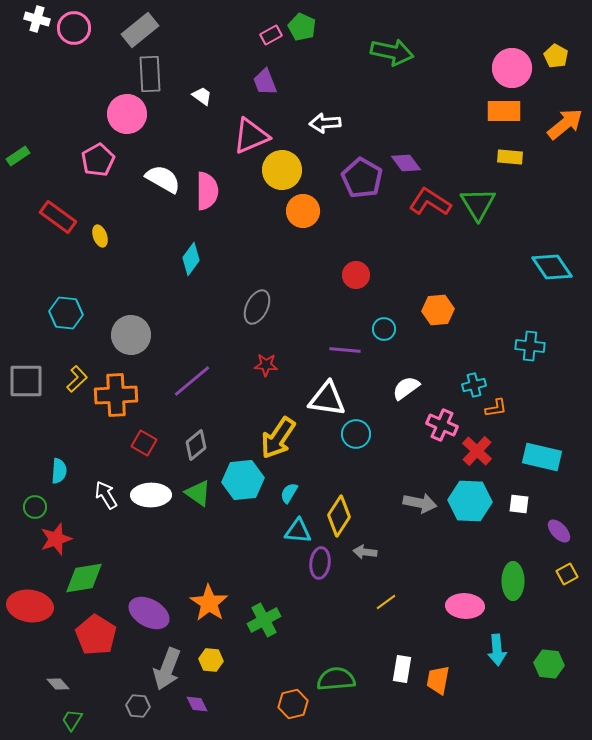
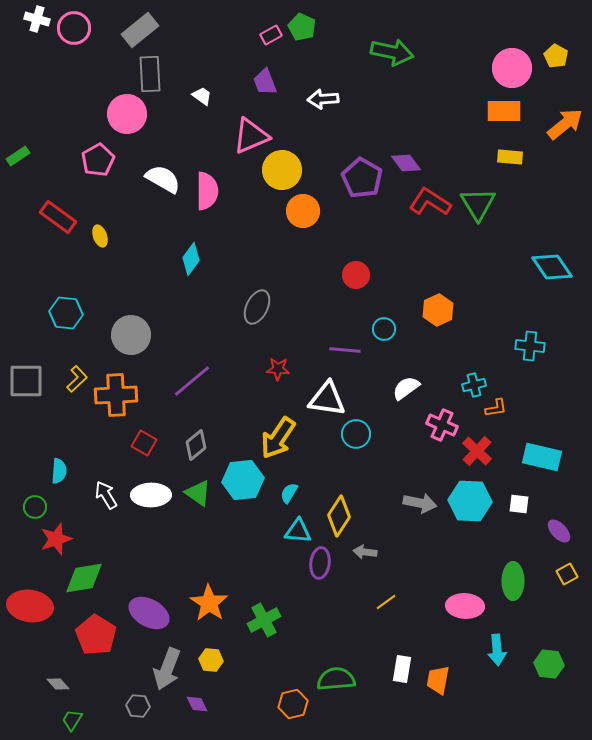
white arrow at (325, 123): moved 2 px left, 24 px up
orange hexagon at (438, 310): rotated 20 degrees counterclockwise
red star at (266, 365): moved 12 px right, 4 px down
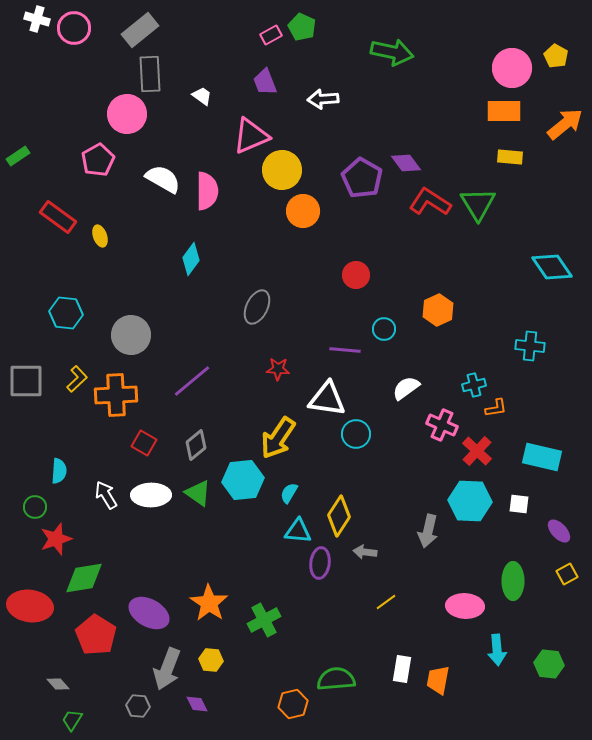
gray arrow at (420, 503): moved 8 px right, 28 px down; rotated 92 degrees clockwise
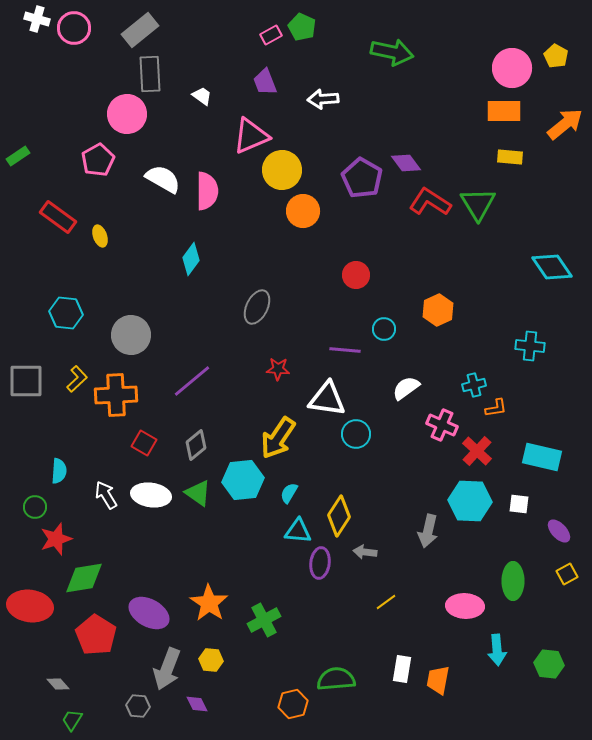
white ellipse at (151, 495): rotated 9 degrees clockwise
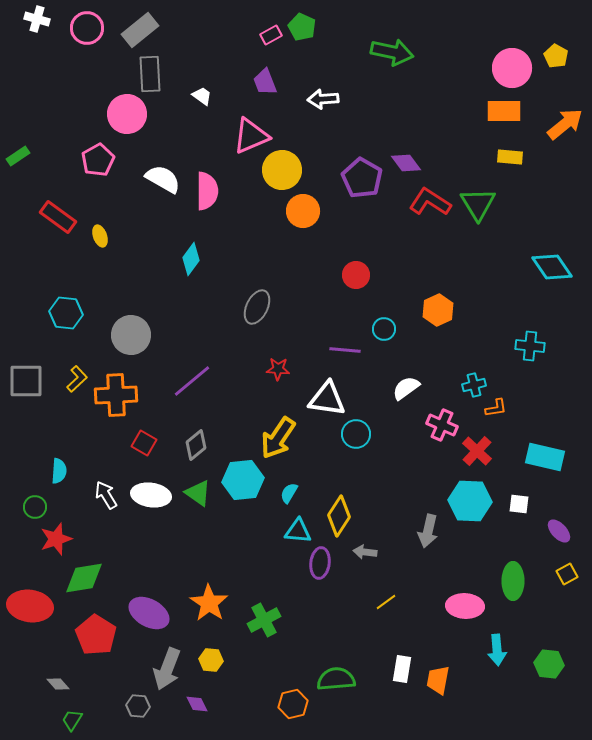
pink circle at (74, 28): moved 13 px right
cyan rectangle at (542, 457): moved 3 px right
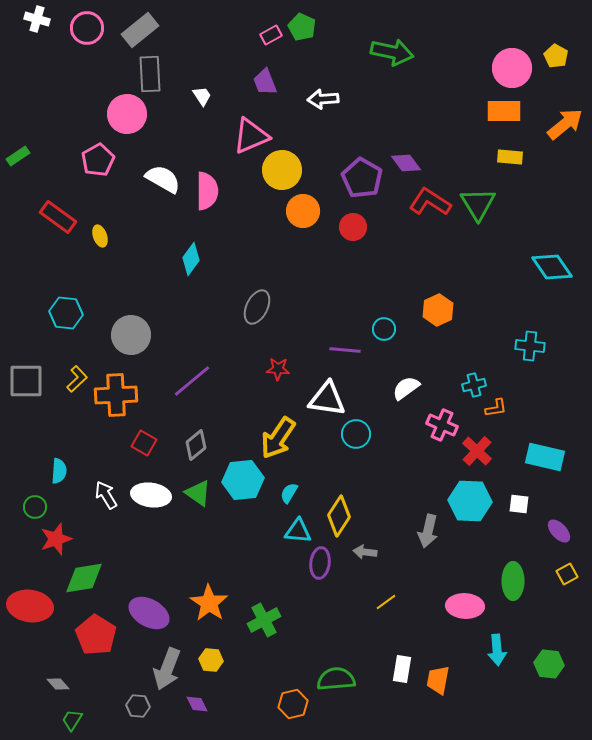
white trapezoid at (202, 96): rotated 20 degrees clockwise
red circle at (356, 275): moved 3 px left, 48 px up
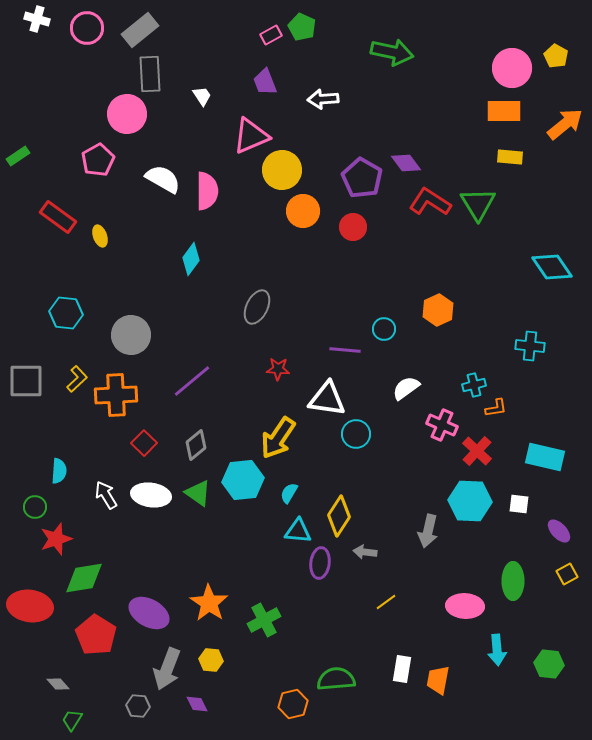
red square at (144, 443): rotated 15 degrees clockwise
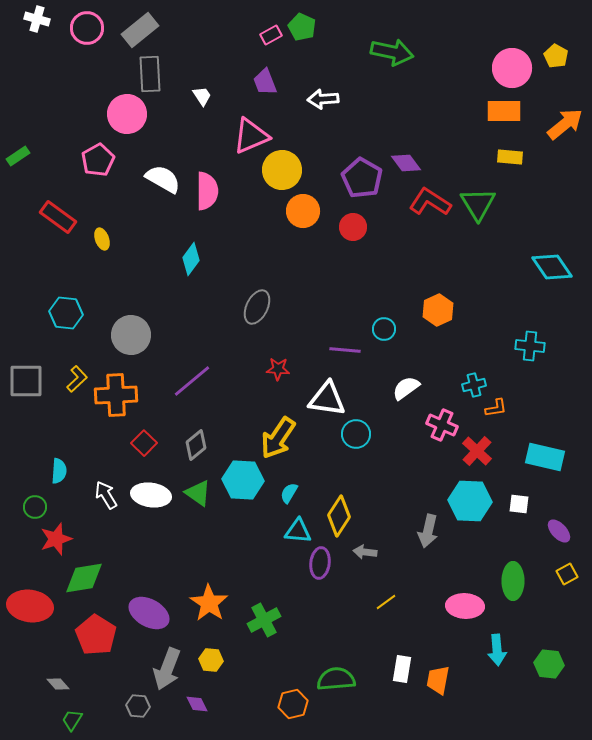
yellow ellipse at (100, 236): moved 2 px right, 3 px down
cyan hexagon at (243, 480): rotated 9 degrees clockwise
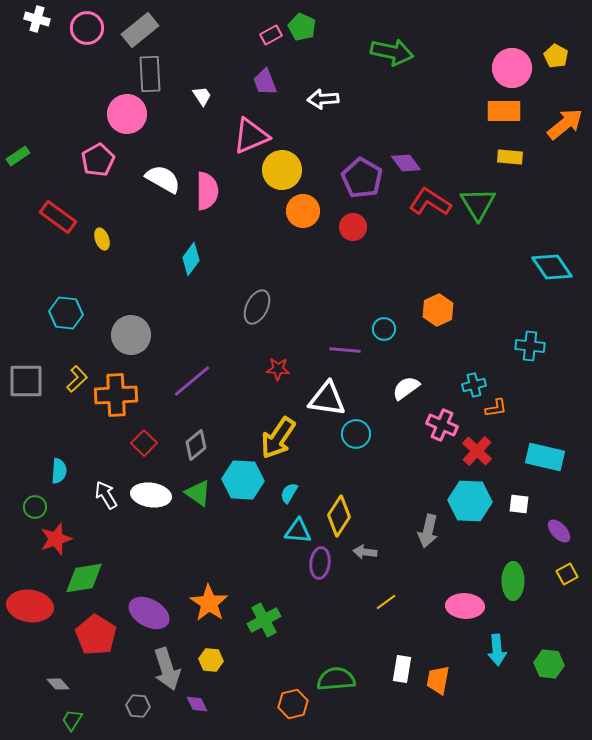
gray arrow at (167, 669): rotated 39 degrees counterclockwise
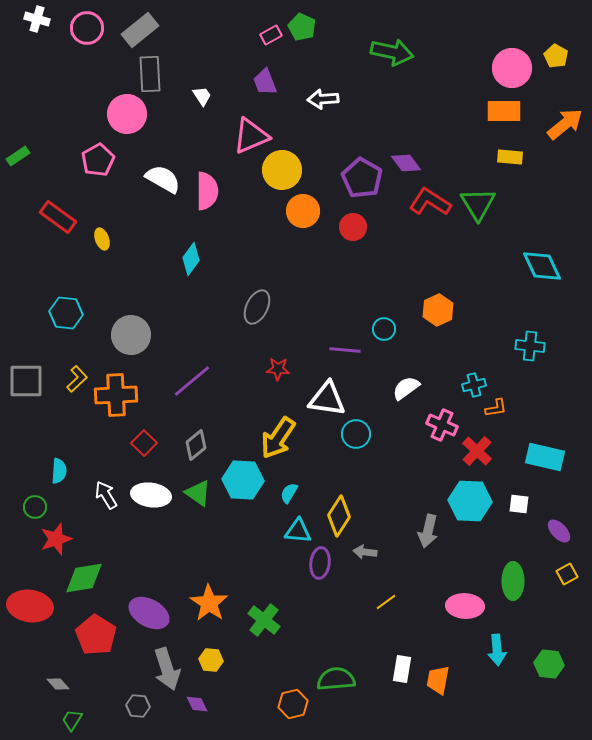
cyan diamond at (552, 267): moved 10 px left, 1 px up; rotated 9 degrees clockwise
green cross at (264, 620): rotated 24 degrees counterclockwise
